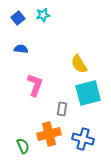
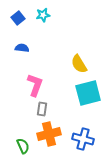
blue semicircle: moved 1 px right, 1 px up
gray rectangle: moved 20 px left
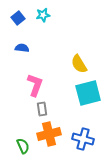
gray rectangle: rotated 16 degrees counterclockwise
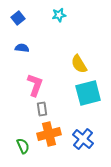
cyan star: moved 16 px right
blue cross: rotated 25 degrees clockwise
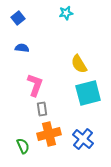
cyan star: moved 7 px right, 2 px up
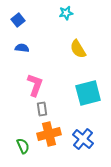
blue square: moved 2 px down
yellow semicircle: moved 1 px left, 15 px up
